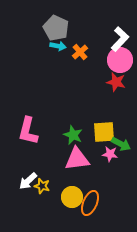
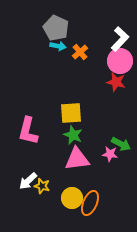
pink circle: moved 1 px down
yellow square: moved 33 px left, 19 px up
yellow circle: moved 1 px down
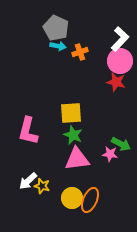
orange cross: rotated 21 degrees clockwise
orange ellipse: moved 3 px up
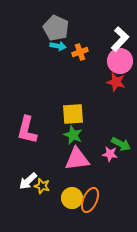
yellow square: moved 2 px right, 1 px down
pink L-shape: moved 1 px left, 1 px up
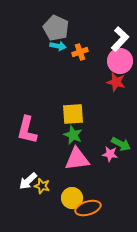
orange ellipse: moved 2 px left, 8 px down; rotated 50 degrees clockwise
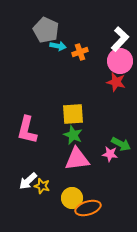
gray pentagon: moved 10 px left, 2 px down
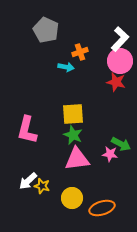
cyan arrow: moved 8 px right, 21 px down
orange ellipse: moved 14 px right
